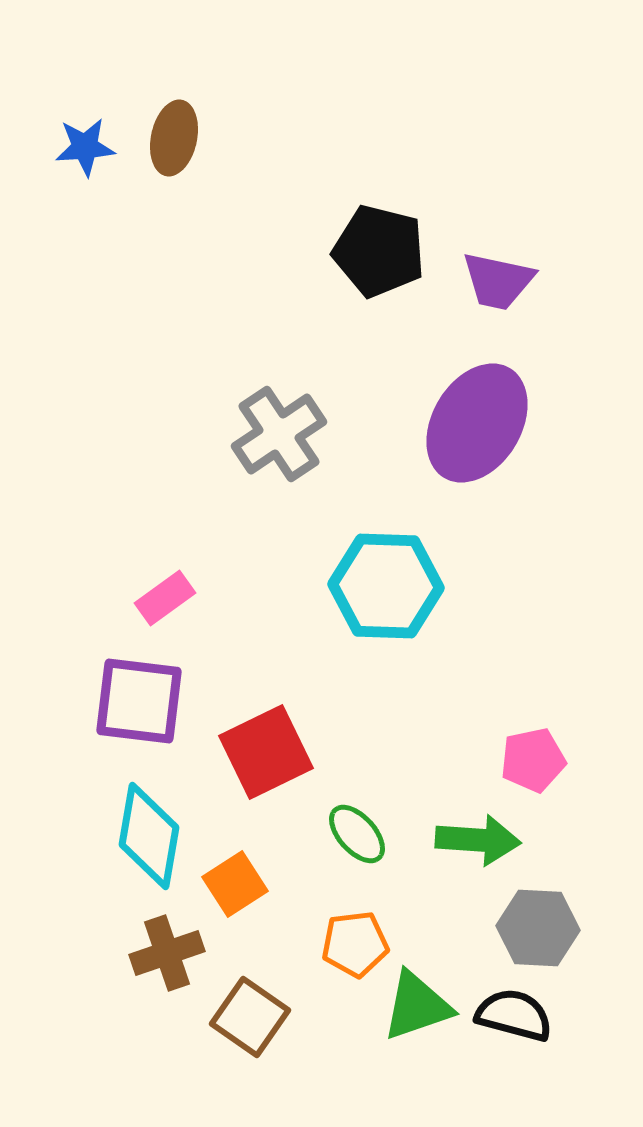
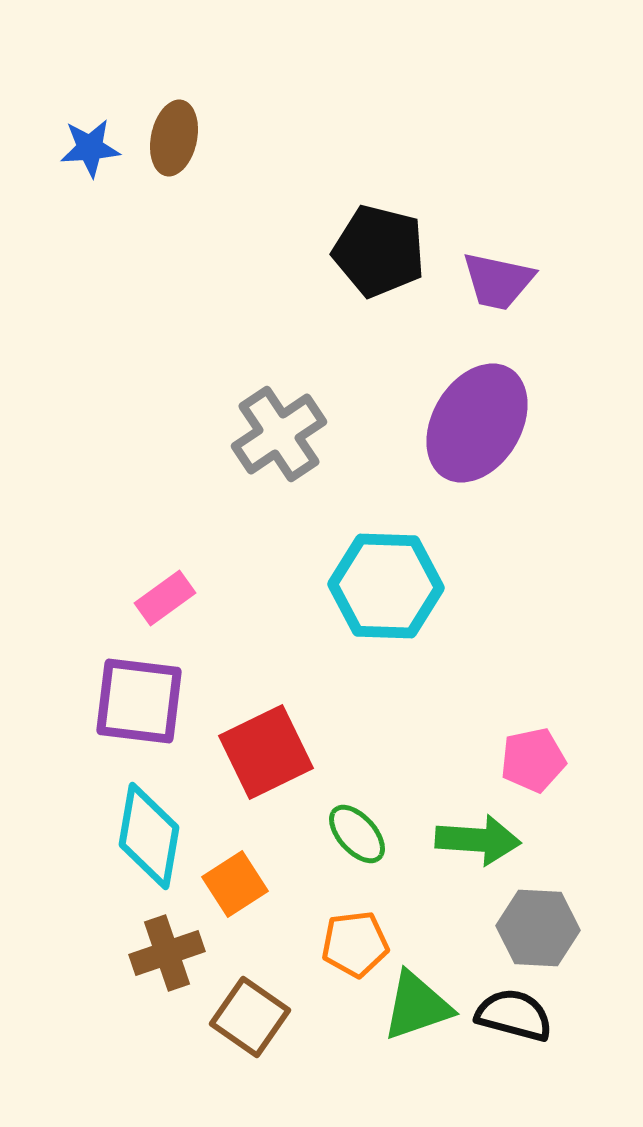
blue star: moved 5 px right, 1 px down
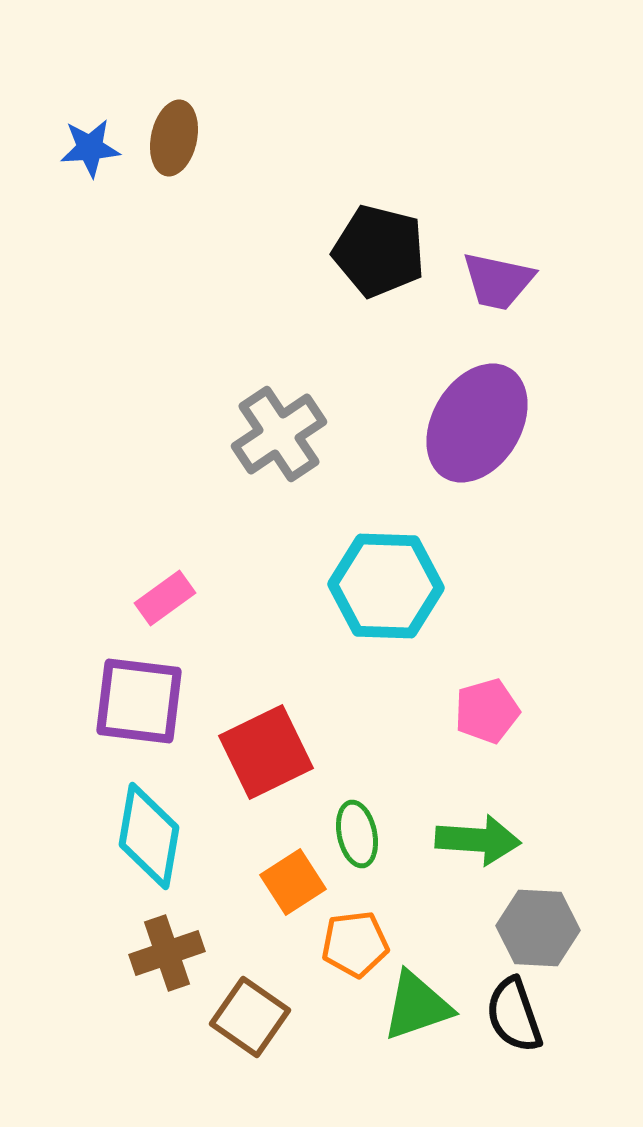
pink pentagon: moved 46 px left, 49 px up; rotated 4 degrees counterclockwise
green ellipse: rotated 30 degrees clockwise
orange square: moved 58 px right, 2 px up
black semicircle: rotated 124 degrees counterclockwise
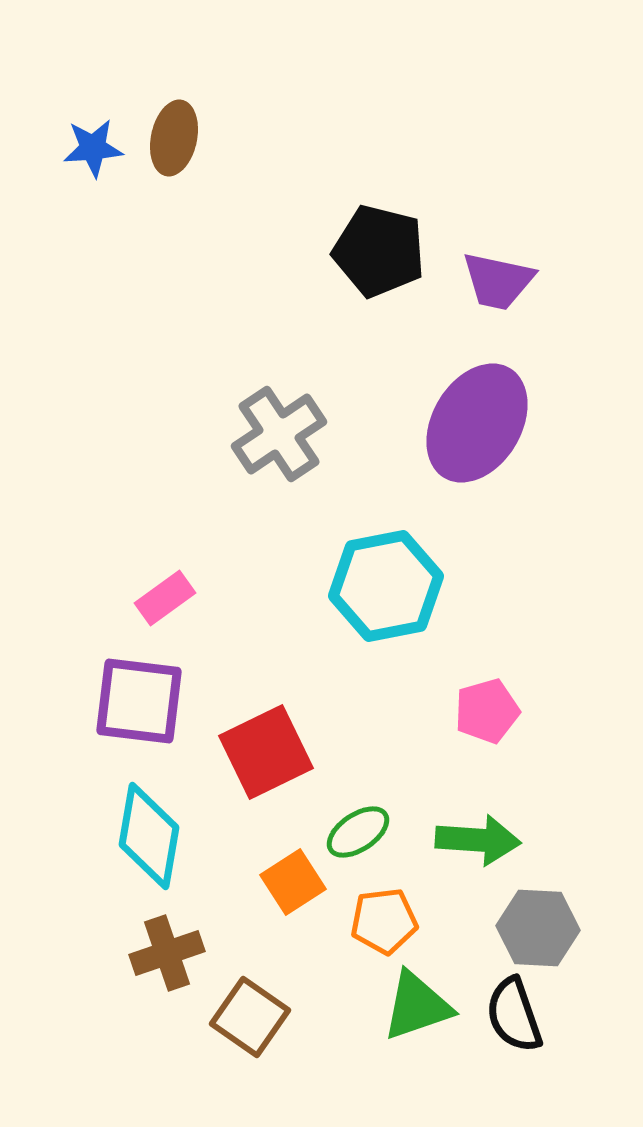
blue star: moved 3 px right
cyan hexagon: rotated 13 degrees counterclockwise
green ellipse: moved 1 px right, 2 px up; rotated 68 degrees clockwise
orange pentagon: moved 29 px right, 23 px up
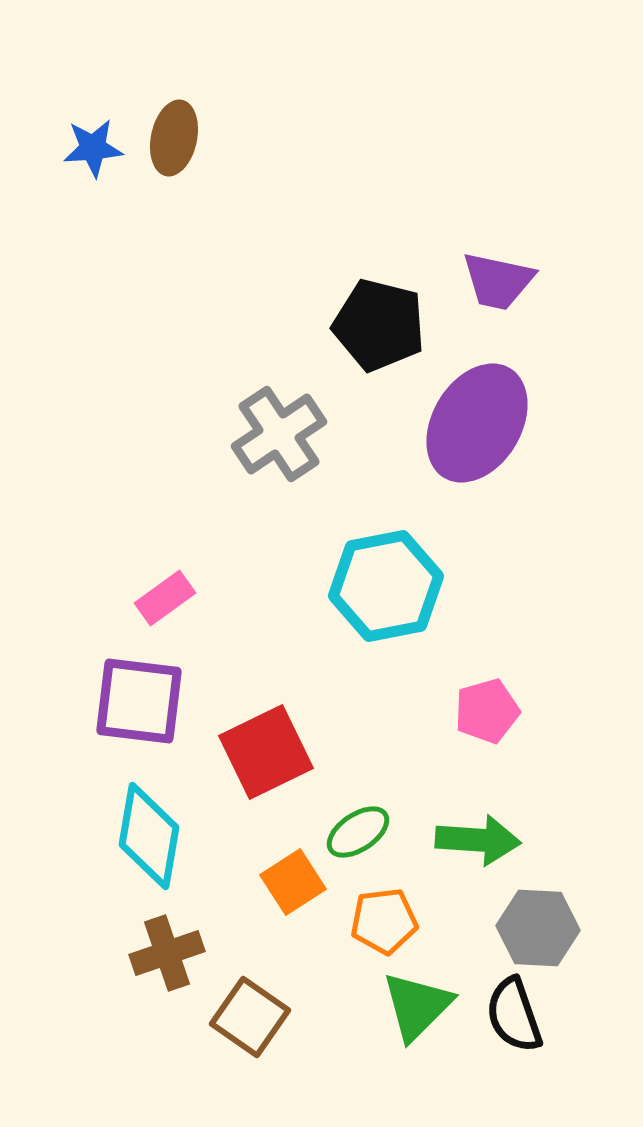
black pentagon: moved 74 px down
green triangle: rotated 26 degrees counterclockwise
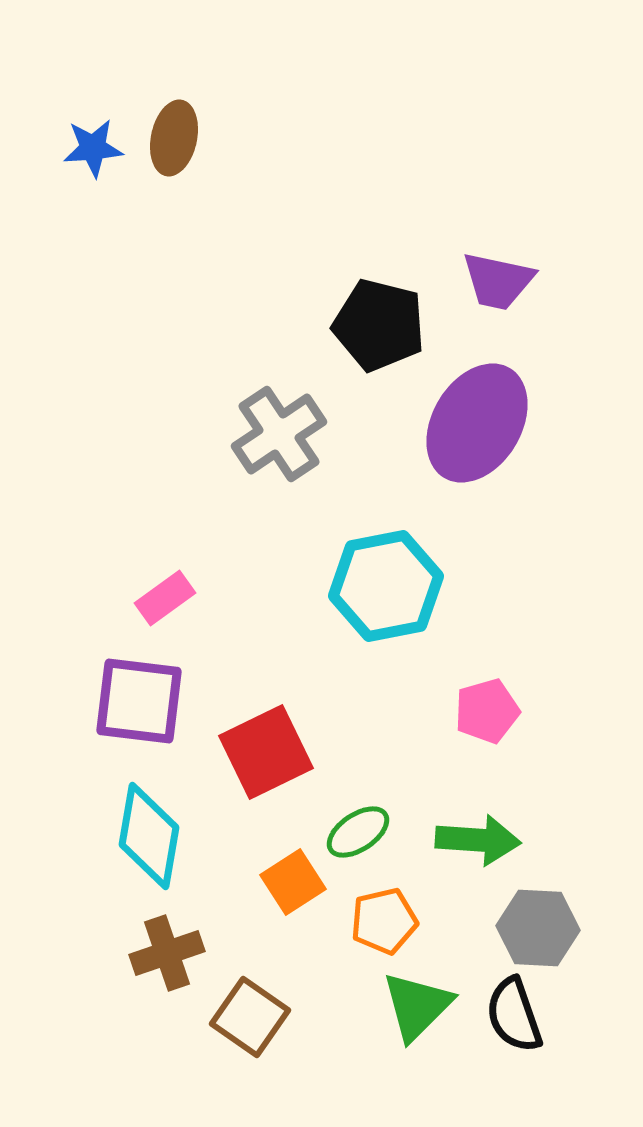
orange pentagon: rotated 6 degrees counterclockwise
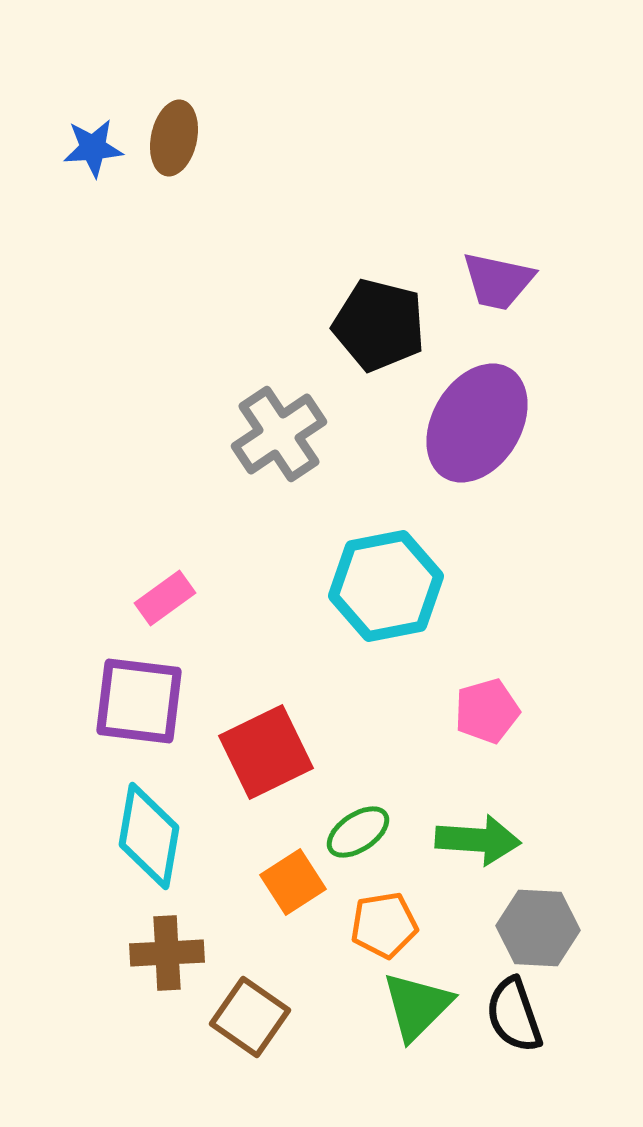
orange pentagon: moved 4 px down; rotated 4 degrees clockwise
brown cross: rotated 16 degrees clockwise
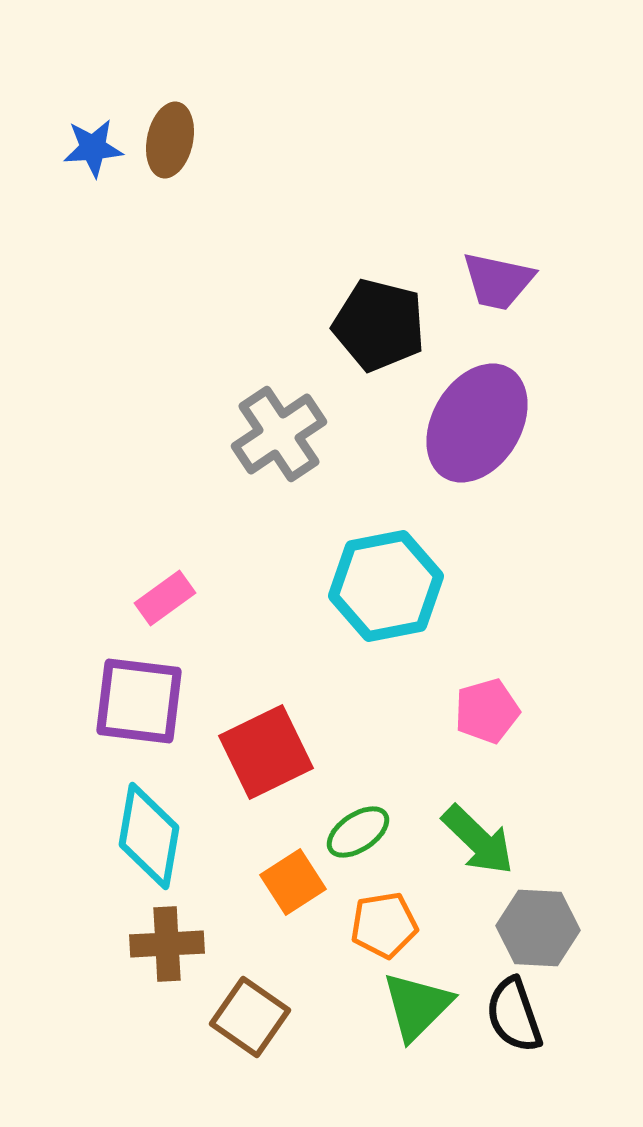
brown ellipse: moved 4 px left, 2 px down
green arrow: rotated 40 degrees clockwise
brown cross: moved 9 px up
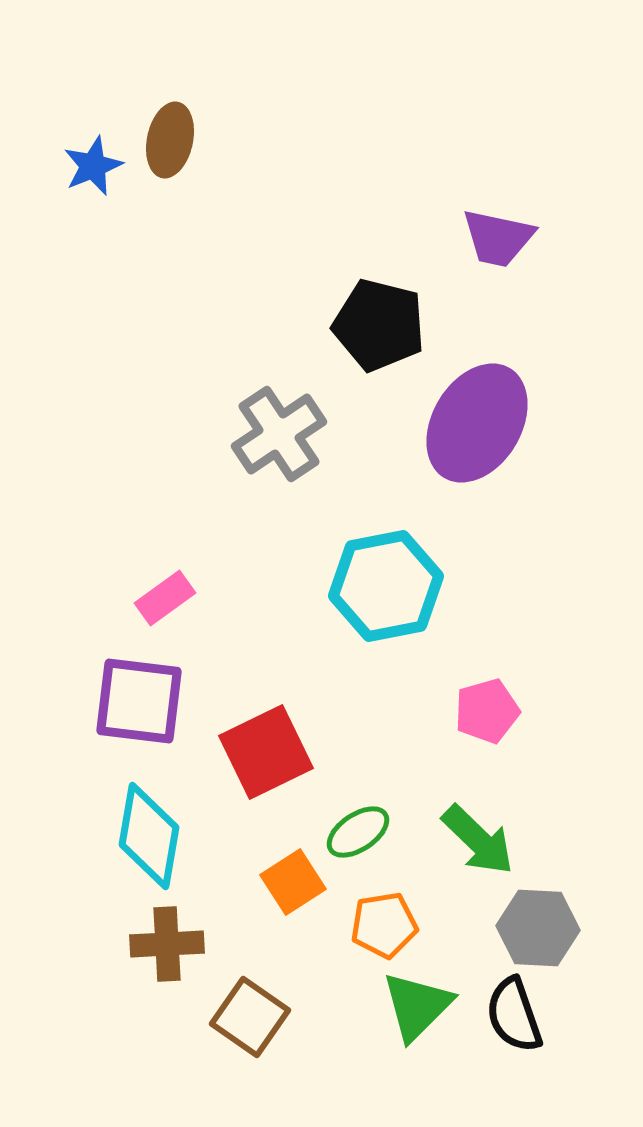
blue star: moved 18 px down; rotated 18 degrees counterclockwise
purple trapezoid: moved 43 px up
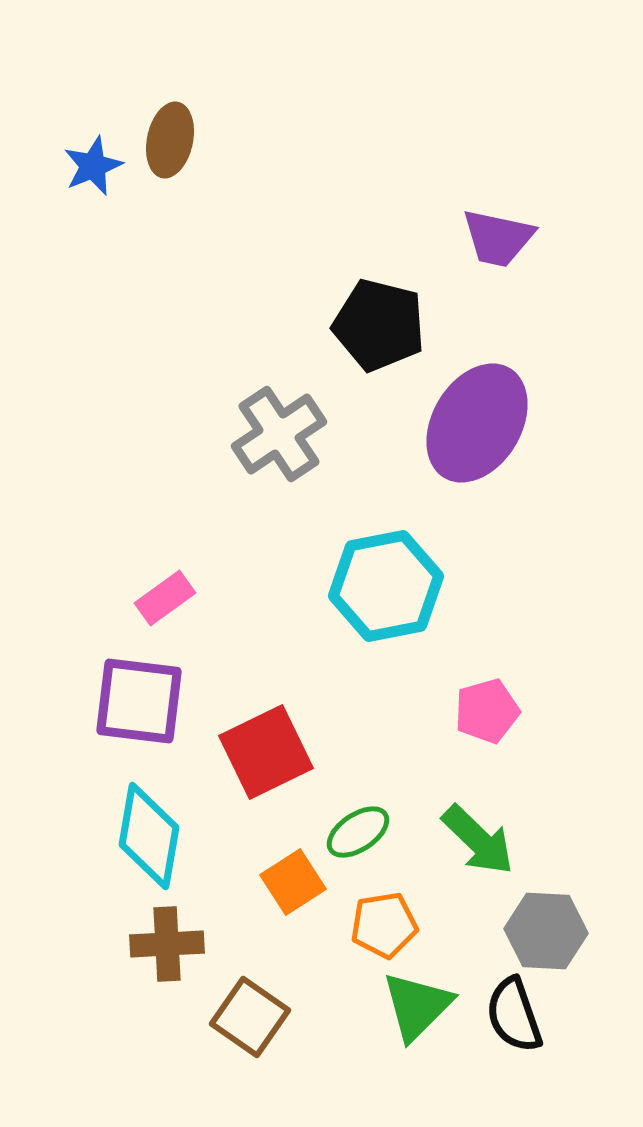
gray hexagon: moved 8 px right, 3 px down
